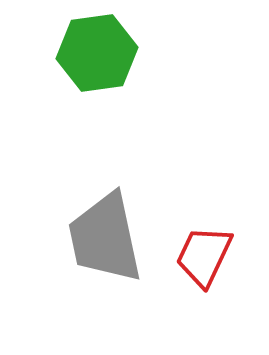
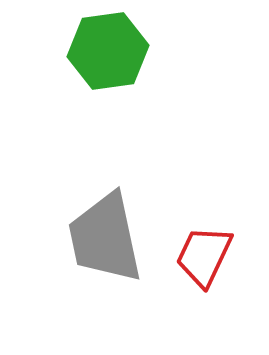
green hexagon: moved 11 px right, 2 px up
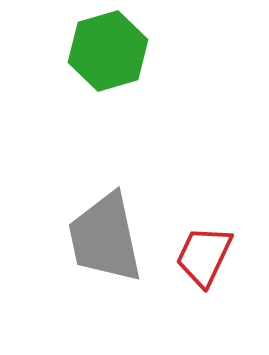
green hexagon: rotated 8 degrees counterclockwise
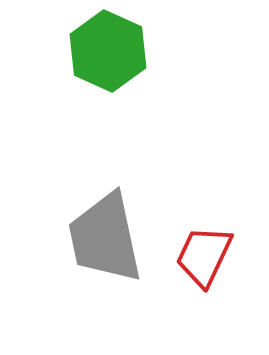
green hexagon: rotated 20 degrees counterclockwise
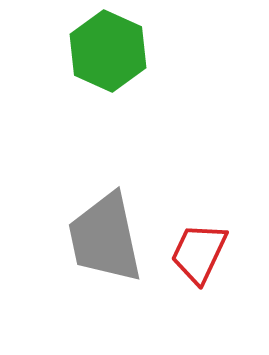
red trapezoid: moved 5 px left, 3 px up
